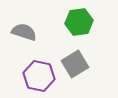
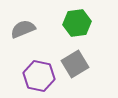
green hexagon: moved 2 px left, 1 px down
gray semicircle: moved 1 px left, 3 px up; rotated 40 degrees counterclockwise
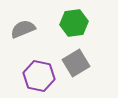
green hexagon: moved 3 px left
gray square: moved 1 px right, 1 px up
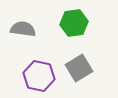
gray semicircle: rotated 30 degrees clockwise
gray square: moved 3 px right, 5 px down
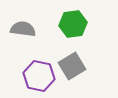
green hexagon: moved 1 px left, 1 px down
gray square: moved 7 px left, 2 px up
